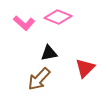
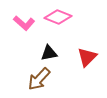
red triangle: moved 2 px right, 11 px up
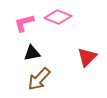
pink L-shape: rotated 125 degrees clockwise
black triangle: moved 17 px left
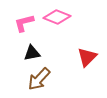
pink diamond: moved 1 px left
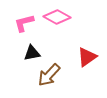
pink diamond: rotated 8 degrees clockwise
red triangle: rotated 10 degrees clockwise
brown arrow: moved 10 px right, 4 px up
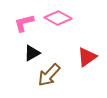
pink diamond: moved 1 px right, 1 px down
black triangle: rotated 18 degrees counterclockwise
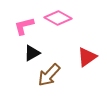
pink L-shape: moved 3 px down
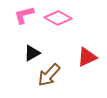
pink L-shape: moved 11 px up
red triangle: rotated 10 degrees clockwise
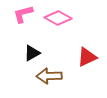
pink L-shape: moved 1 px left, 1 px up
brown arrow: moved 1 px down; rotated 45 degrees clockwise
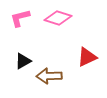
pink L-shape: moved 3 px left, 4 px down
pink diamond: rotated 12 degrees counterclockwise
black triangle: moved 9 px left, 8 px down
